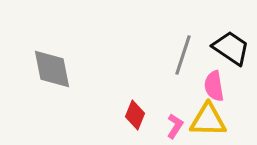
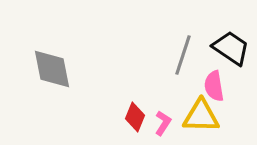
red diamond: moved 2 px down
yellow triangle: moved 7 px left, 4 px up
pink L-shape: moved 12 px left, 3 px up
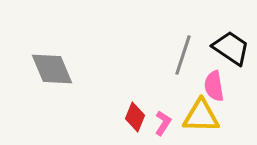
gray diamond: rotated 12 degrees counterclockwise
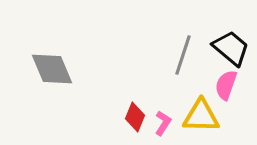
black trapezoid: rotated 6 degrees clockwise
pink semicircle: moved 12 px right, 1 px up; rotated 28 degrees clockwise
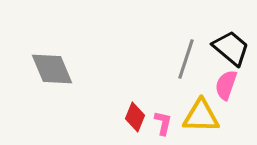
gray line: moved 3 px right, 4 px down
pink L-shape: rotated 20 degrees counterclockwise
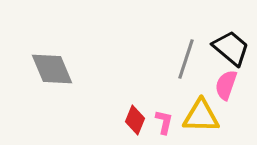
red diamond: moved 3 px down
pink L-shape: moved 1 px right, 1 px up
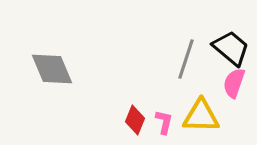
pink semicircle: moved 8 px right, 2 px up
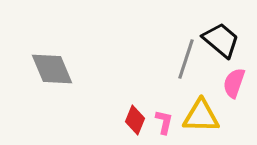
black trapezoid: moved 10 px left, 8 px up
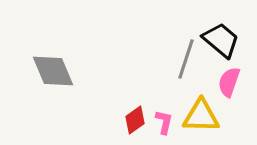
gray diamond: moved 1 px right, 2 px down
pink semicircle: moved 5 px left, 1 px up
red diamond: rotated 32 degrees clockwise
